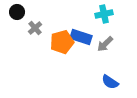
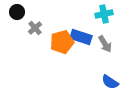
gray arrow: rotated 78 degrees counterclockwise
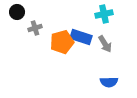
gray cross: rotated 24 degrees clockwise
blue semicircle: moved 1 px left; rotated 36 degrees counterclockwise
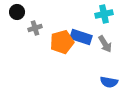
blue semicircle: rotated 12 degrees clockwise
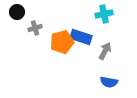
gray arrow: moved 7 px down; rotated 120 degrees counterclockwise
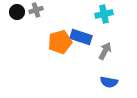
gray cross: moved 1 px right, 18 px up
orange pentagon: moved 2 px left
